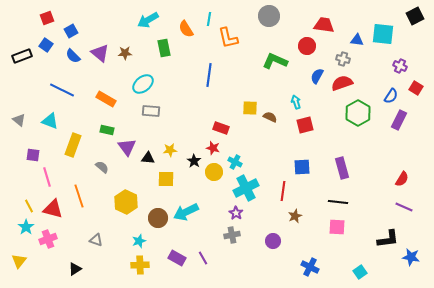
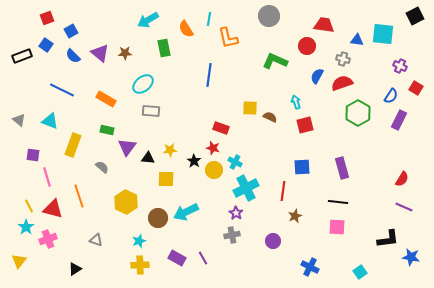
purple triangle at (127, 147): rotated 12 degrees clockwise
yellow circle at (214, 172): moved 2 px up
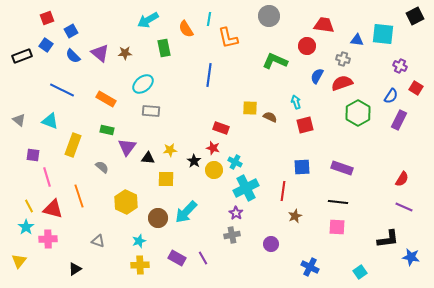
purple rectangle at (342, 168): rotated 55 degrees counterclockwise
cyan arrow at (186, 212): rotated 20 degrees counterclockwise
pink cross at (48, 239): rotated 18 degrees clockwise
gray triangle at (96, 240): moved 2 px right, 1 px down
purple circle at (273, 241): moved 2 px left, 3 px down
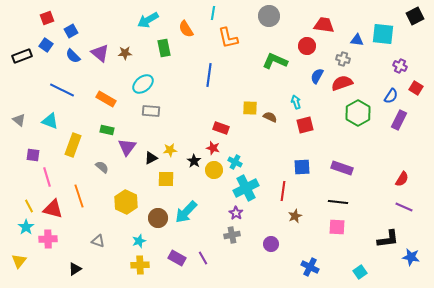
cyan line at (209, 19): moved 4 px right, 6 px up
black triangle at (148, 158): moved 3 px right; rotated 32 degrees counterclockwise
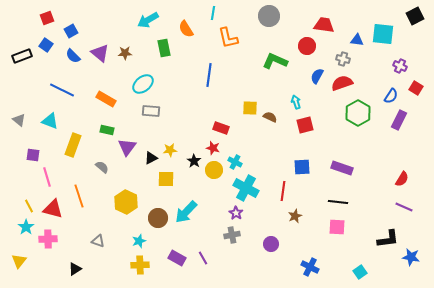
cyan cross at (246, 188): rotated 35 degrees counterclockwise
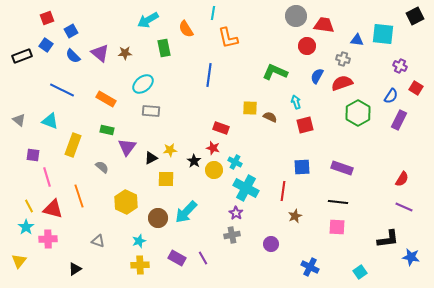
gray circle at (269, 16): moved 27 px right
green L-shape at (275, 61): moved 11 px down
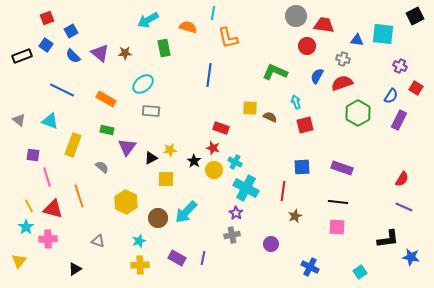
orange semicircle at (186, 29): moved 2 px right, 2 px up; rotated 138 degrees clockwise
purple line at (203, 258): rotated 40 degrees clockwise
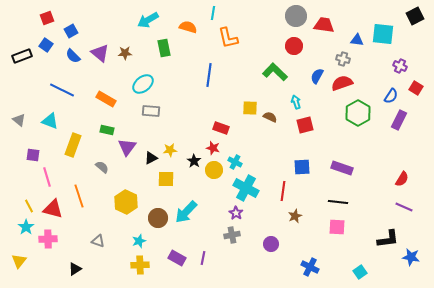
red circle at (307, 46): moved 13 px left
green L-shape at (275, 72): rotated 20 degrees clockwise
